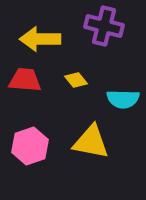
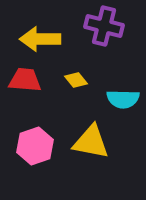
pink hexagon: moved 5 px right
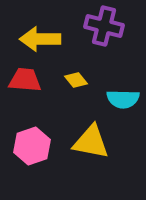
pink hexagon: moved 3 px left
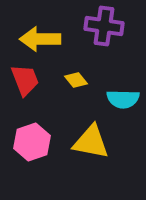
purple cross: rotated 6 degrees counterclockwise
red trapezoid: rotated 64 degrees clockwise
pink hexagon: moved 4 px up
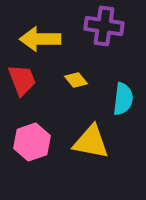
red trapezoid: moved 3 px left
cyan semicircle: rotated 84 degrees counterclockwise
